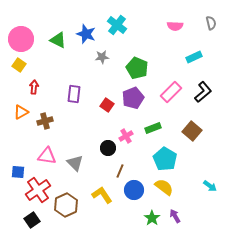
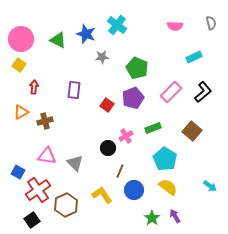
purple rectangle: moved 4 px up
blue square: rotated 24 degrees clockwise
yellow semicircle: moved 4 px right
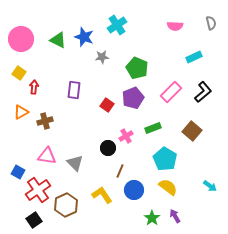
cyan cross: rotated 18 degrees clockwise
blue star: moved 2 px left, 3 px down
yellow square: moved 8 px down
black square: moved 2 px right
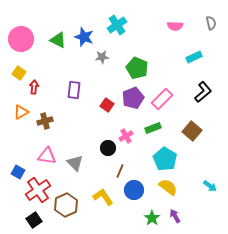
pink rectangle: moved 9 px left, 7 px down
yellow L-shape: moved 1 px right, 2 px down
